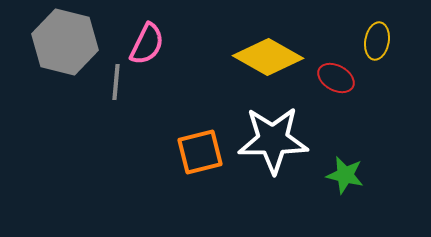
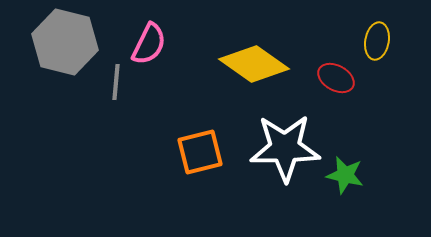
pink semicircle: moved 2 px right
yellow diamond: moved 14 px left, 7 px down; rotated 6 degrees clockwise
white star: moved 12 px right, 8 px down
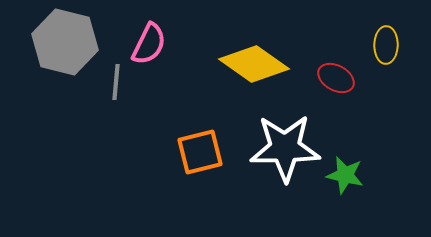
yellow ellipse: moved 9 px right, 4 px down; rotated 9 degrees counterclockwise
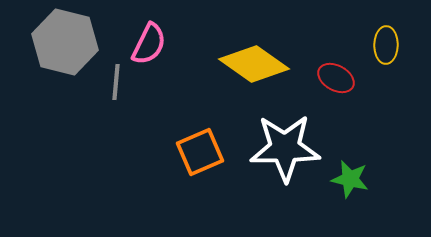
orange square: rotated 9 degrees counterclockwise
green star: moved 5 px right, 4 px down
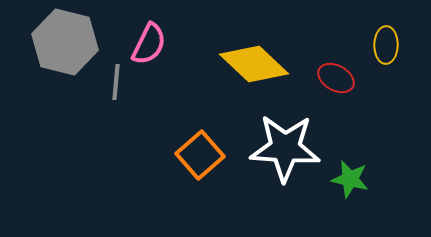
yellow diamond: rotated 8 degrees clockwise
white star: rotated 4 degrees clockwise
orange square: moved 3 px down; rotated 18 degrees counterclockwise
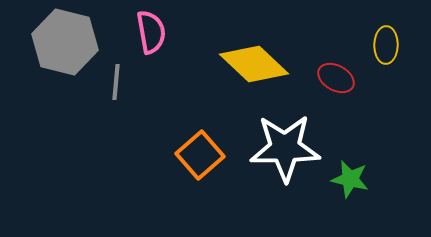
pink semicircle: moved 2 px right, 12 px up; rotated 36 degrees counterclockwise
white star: rotated 4 degrees counterclockwise
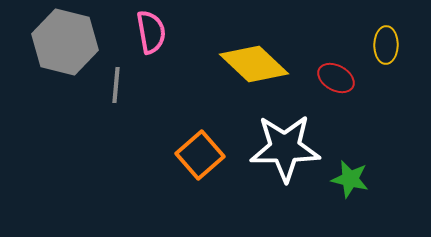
gray line: moved 3 px down
